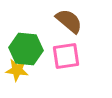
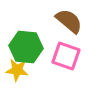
green hexagon: moved 2 px up
pink square: rotated 28 degrees clockwise
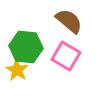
pink square: rotated 12 degrees clockwise
yellow star: rotated 25 degrees clockwise
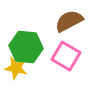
brown semicircle: rotated 68 degrees counterclockwise
yellow star: moved 1 px left, 2 px up; rotated 20 degrees counterclockwise
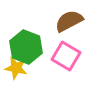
green hexagon: rotated 16 degrees clockwise
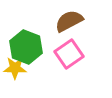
pink square: moved 3 px right, 2 px up; rotated 24 degrees clockwise
yellow star: moved 1 px left; rotated 10 degrees counterclockwise
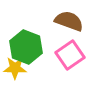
brown semicircle: rotated 48 degrees clockwise
pink square: moved 1 px right, 1 px down
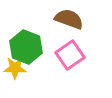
brown semicircle: moved 2 px up
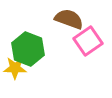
green hexagon: moved 2 px right, 2 px down
pink square: moved 18 px right, 14 px up
